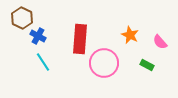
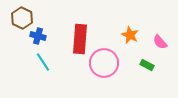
blue cross: rotated 14 degrees counterclockwise
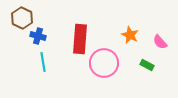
cyan line: rotated 24 degrees clockwise
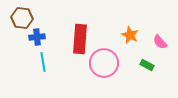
brown hexagon: rotated 20 degrees counterclockwise
blue cross: moved 1 px left, 1 px down; rotated 21 degrees counterclockwise
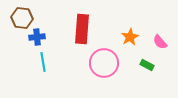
orange star: moved 2 px down; rotated 18 degrees clockwise
red rectangle: moved 2 px right, 10 px up
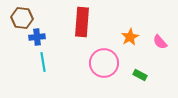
red rectangle: moved 7 px up
green rectangle: moved 7 px left, 10 px down
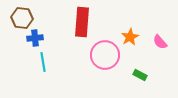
blue cross: moved 2 px left, 1 px down
pink circle: moved 1 px right, 8 px up
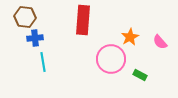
brown hexagon: moved 3 px right, 1 px up
red rectangle: moved 1 px right, 2 px up
pink circle: moved 6 px right, 4 px down
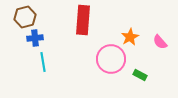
brown hexagon: rotated 20 degrees counterclockwise
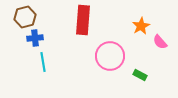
orange star: moved 11 px right, 11 px up
pink circle: moved 1 px left, 3 px up
